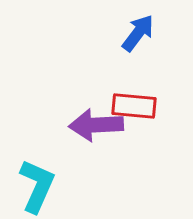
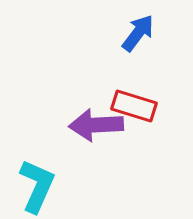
red rectangle: rotated 12 degrees clockwise
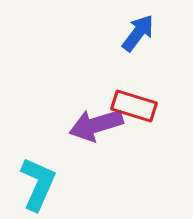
purple arrow: rotated 14 degrees counterclockwise
cyan L-shape: moved 1 px right, 2 px up
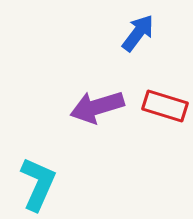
red rectangle: moved 31 px right
purple arrow: moved 1 px right, 18 px up
